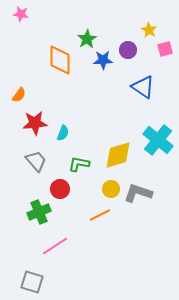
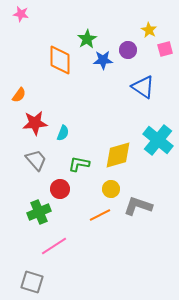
gray trapezoid: moved 1 px up
gray L-shape: moved 13 px down
pink line: moved 1 px left
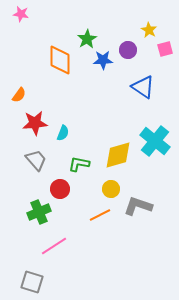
cyan cross: moved 3 px left, 1 px down
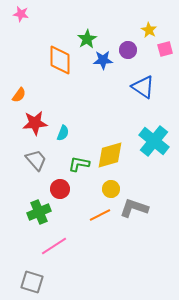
cyan cross: moved 1 px left
yellow diamond: moved 8 px left
gray L-shape: moved 4 px left, 2 px down
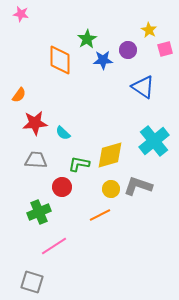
cyan semicircle: rotated 112 degrees clockwise
cyan cross: rotated 12 degrees clockwise
gray trapezoid: rotated 45 degrees counterclockwise
red circle: moved 2 px right, 2 px up
gray L-shape: moved 4 px right, 22 px up
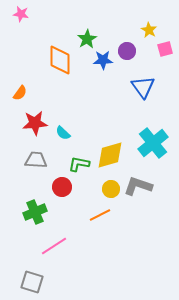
purple circle: moved 1 px left, 1 px down
blue triangle: rotated 20 degrees clockwise
orange semicircle: moved 1 px right, 2 px up
cyan cross: moved 1 px left, 2 px down
green cross: moved 4 px left
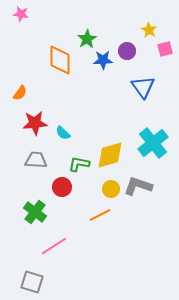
green cross: rotated 30 degrees counterclockwise
